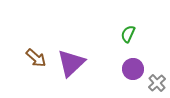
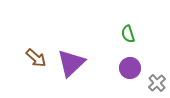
green semicircle: rotated 42 degrees counterclockwise
purple circle: moved 3 px left, 1 px up
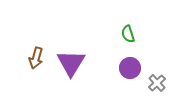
brown arrow: rotated 65 degrees clockwise
purple triangle: rotated 16 degrees counterclockwise
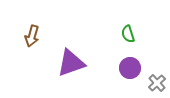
brown arrow: moved 4 px left, 22 px up
purple triangle: rotated 40 degrees clockwise
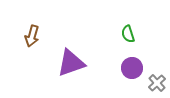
purple circle: moved 2 px right
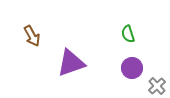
brown arrow: rotated 45 degrees counterclockwise
gray cross: moved 3 px down
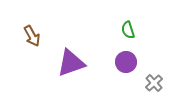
green semicircle: moved 4 px up
purple circle: moved 6 px left, 6 px up
gray cross: moved 3 px left, 3 px up
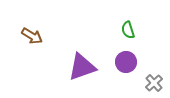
brown arrow: rotated 30 degrees counterclockwise
purple triangle: moved 11 px right, 4 px down
